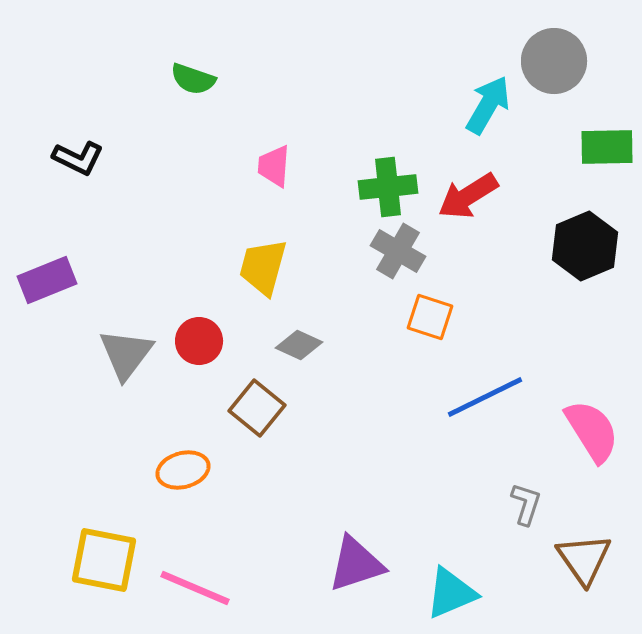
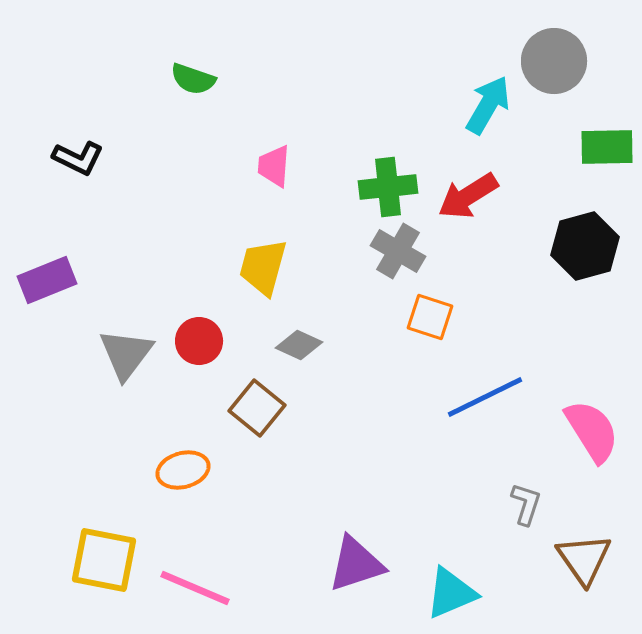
black hexagon: rotated 8 degrees clockwise
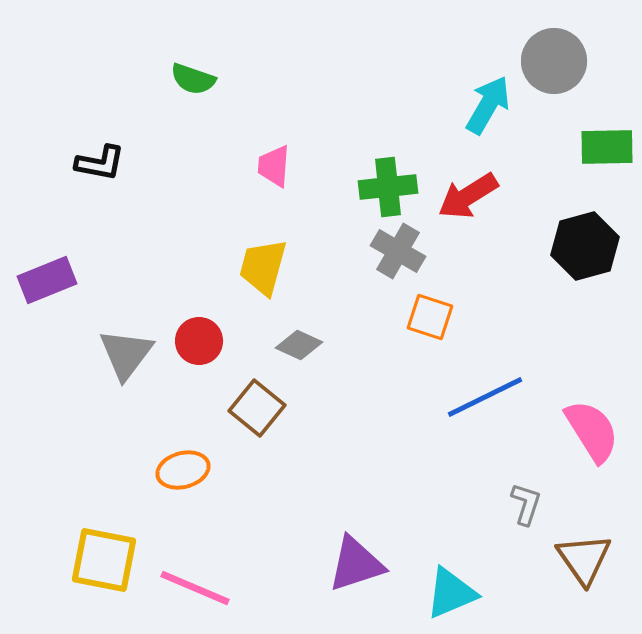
black L-shape: moved 22 px right, 5 px down; rotated 15 degrees counterclockwise
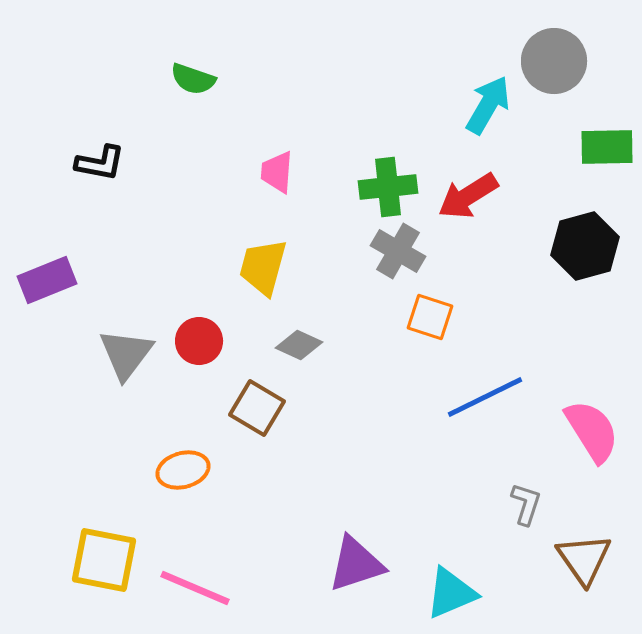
pink trapezoid: moved 3 px right, 6 px down
brown square: rotated 8 degrees counterclockwise
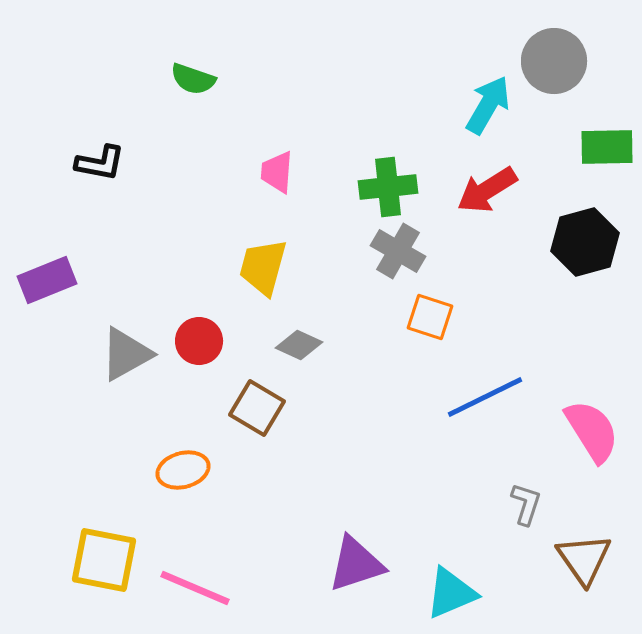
red arrow: moved 19 px right, 6 px up
black hexagon: moved 4 px up
gray triangle: rotated 24 degrees clockwise
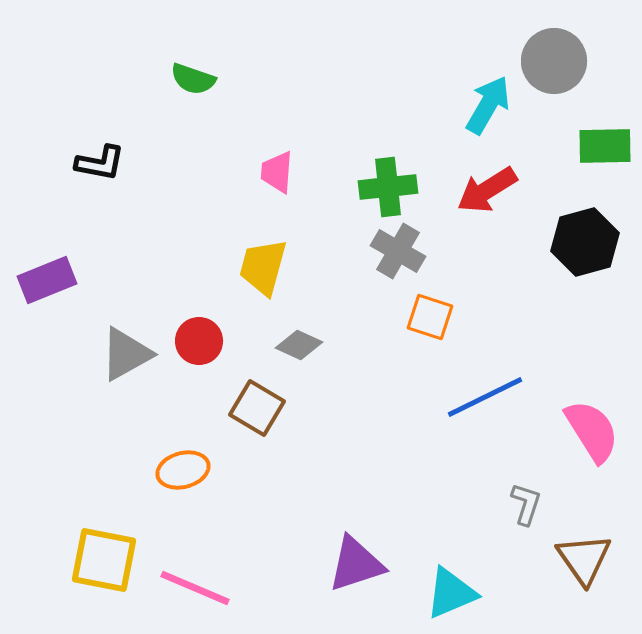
green rectangle: moved 2 px left, 1 px up
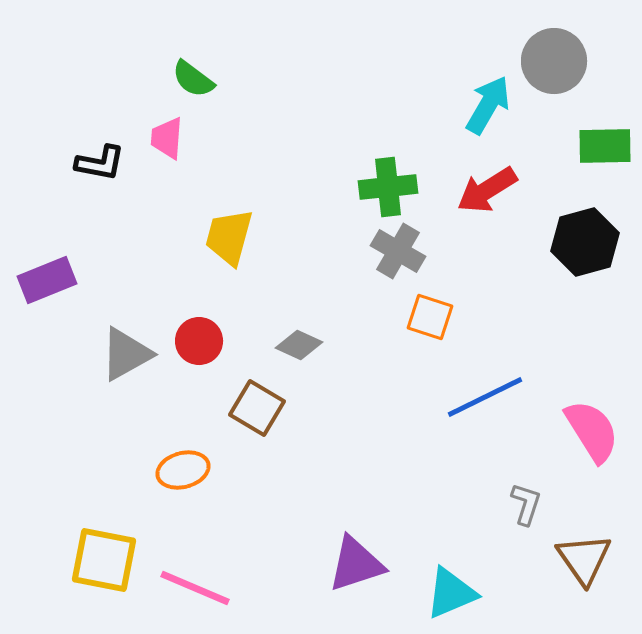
green semicircle: rotated 18 degrees clockwise
pink trapezoid: moved 110 px left, 34 px up
yellow trapezoid: moved 34 px left, 30 px up
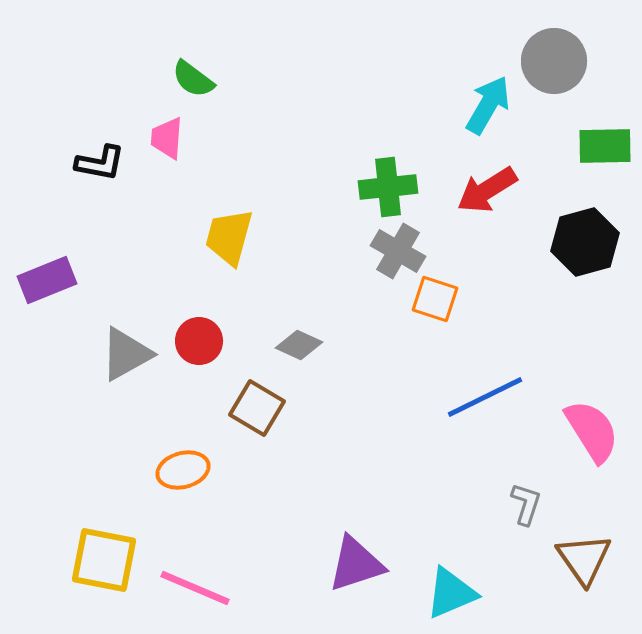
orange square: moved 5 px right, 18 px up
